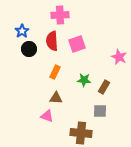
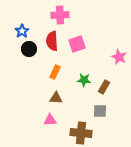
pink triangle: moved 3 px right, 4 px down; rotated 24 degrees counterclockwise
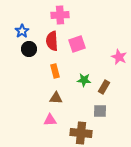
orange rectangle: moved 1 px up; rotated 40 degrees counterclockwise
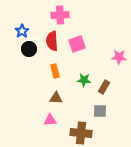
pink star: rotated 21 degrees counterclockwise
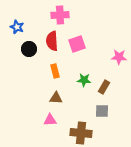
blue star: moved 5 px left, 4 px up; rotated 16 degrees counterclockwise
gray square: moved 2 px right
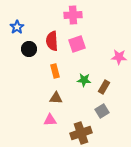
pink cross: moved 13 px right
blue star: rotated 16 degrees clockwise
gray square: rotated 32 degrees counterclockwise
brown cross: rotated 25 degrees counterclockwise
